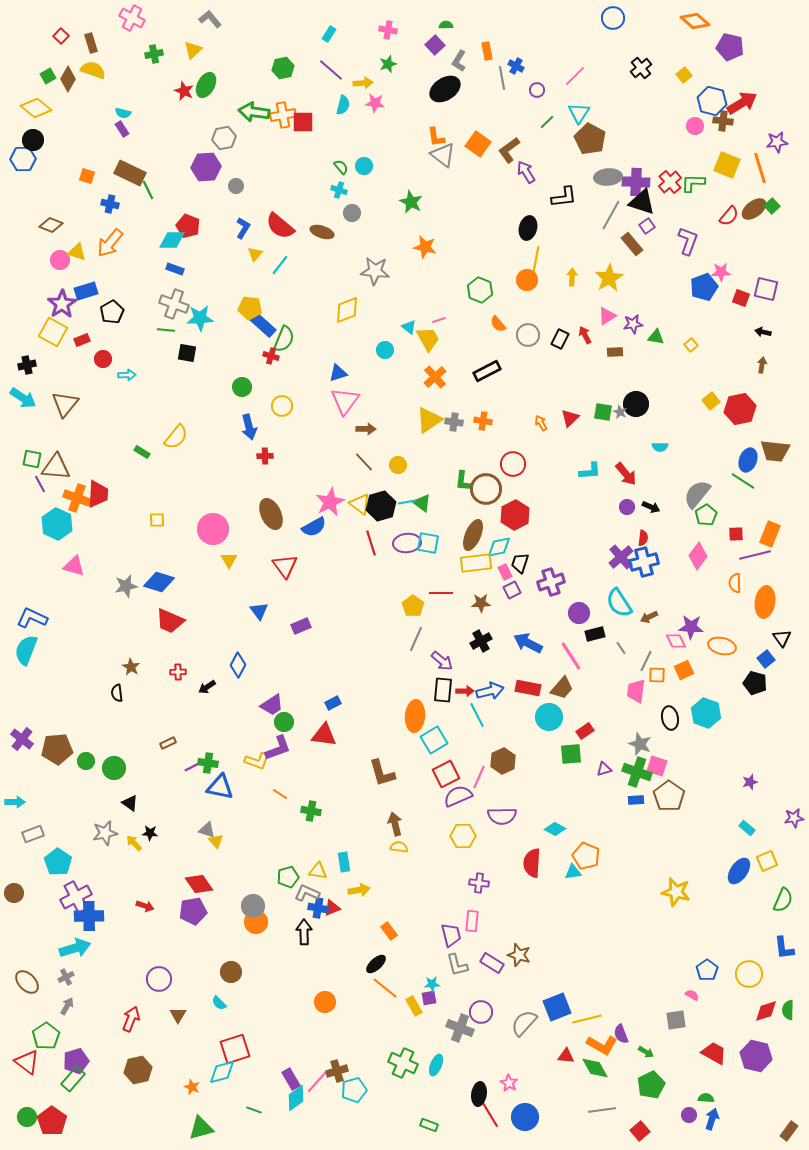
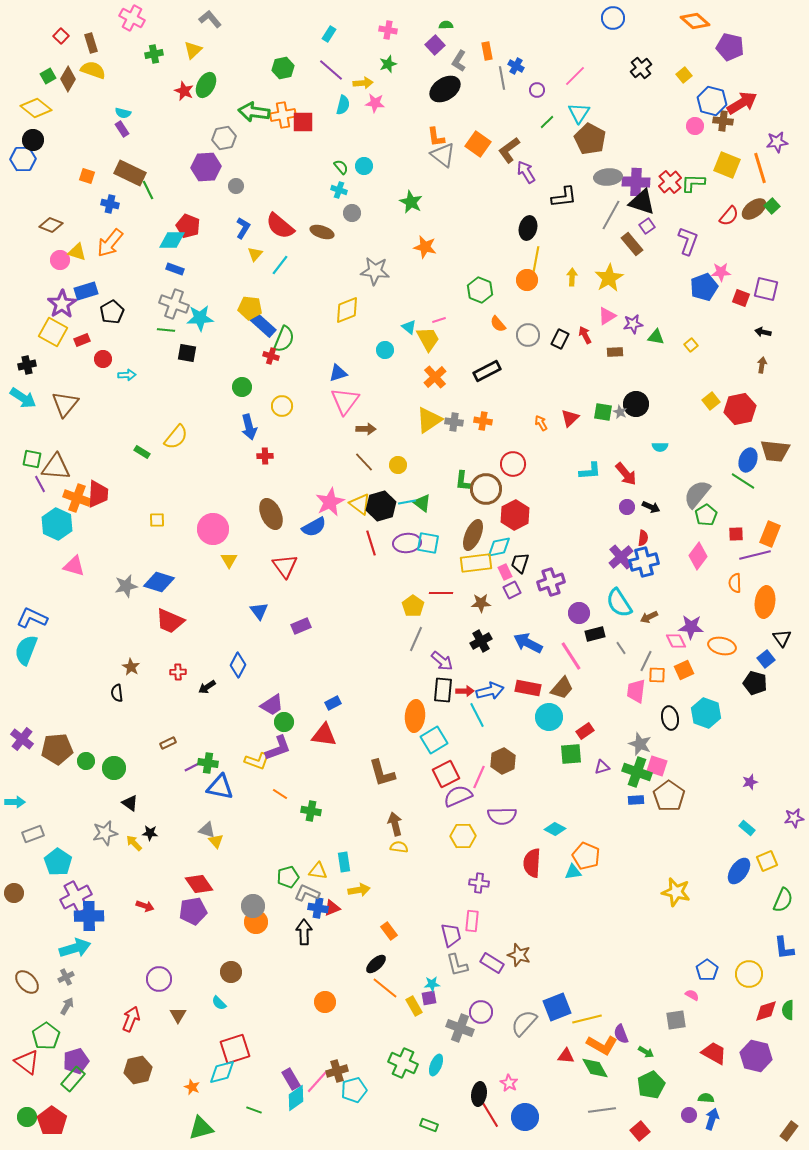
purple triangle at (604, 769): moved 2 px left, 2 px up
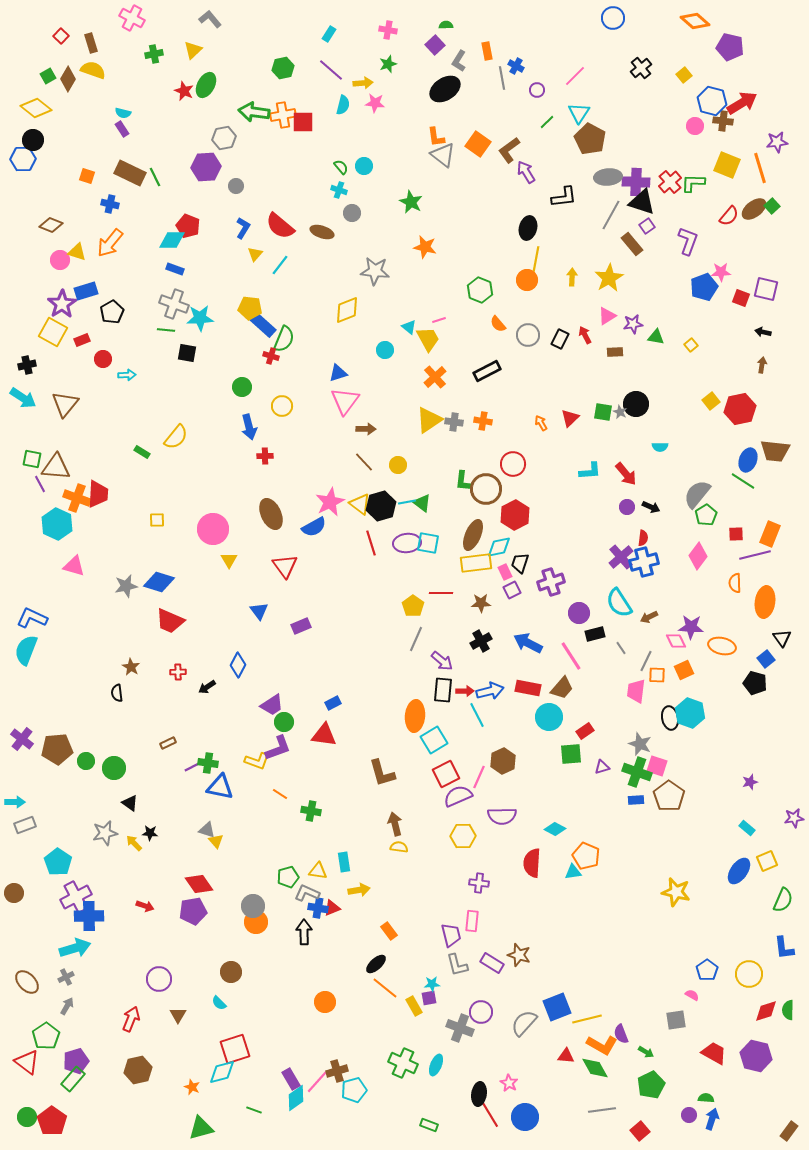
green line at (148, 190): moved 7 px right, 13 px up
cyan hexagon at (706, 713): moved 16 px left
gray rectangle at (33, 834): moved 8 px left, 9 px up
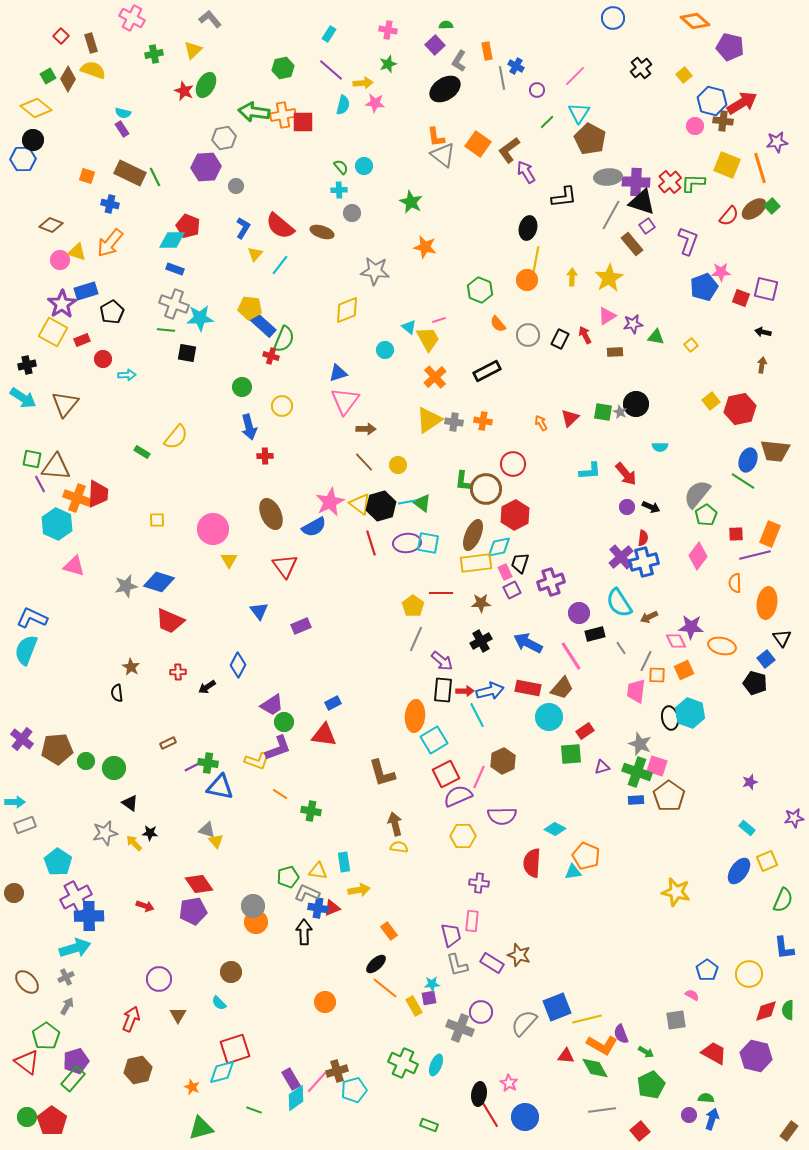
cyan cross at (339, 190): rotated 21 degrees counterclockwise
orange ellipse at (765, 602): moved 2 px right, 1 px down
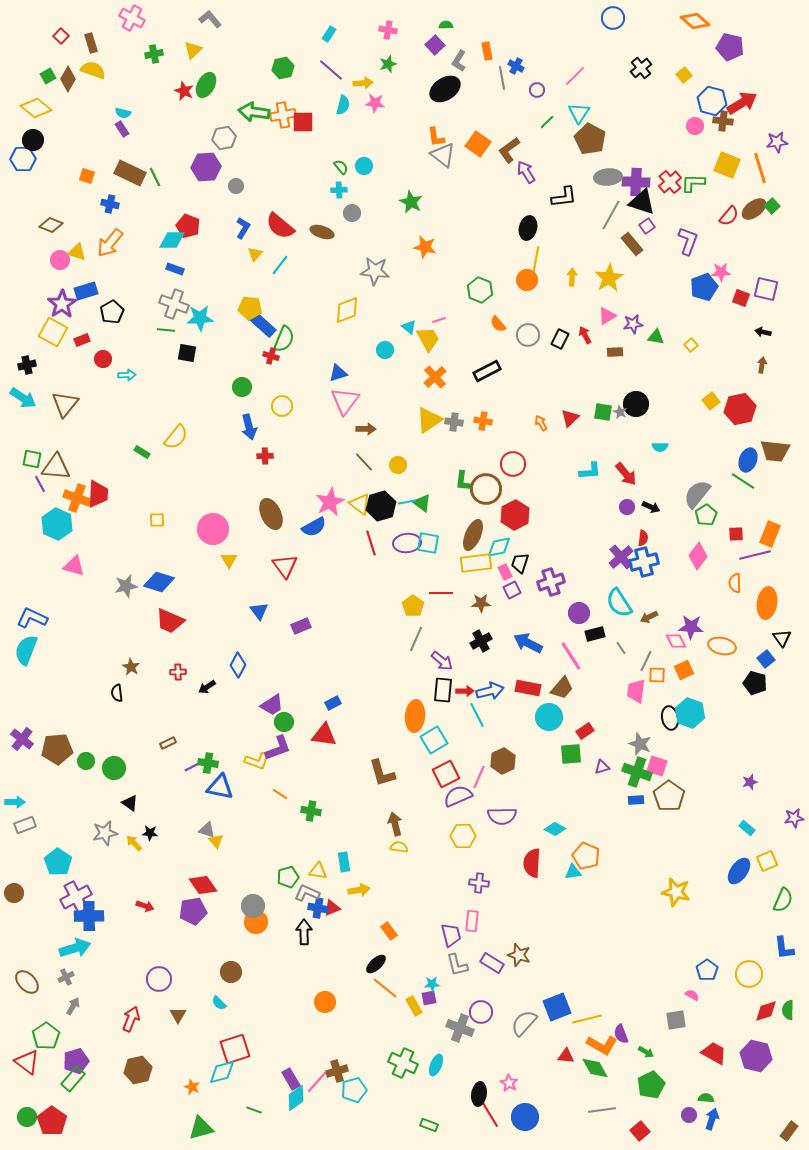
red diamond at (199, 884): moved 4 px right, 1 px down
gray arrow at (67, 1006): moved 6 px right
